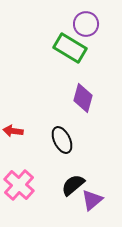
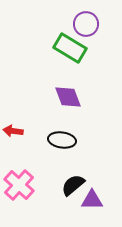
purple diamond: moved 15 px left, 1 px up; rotated 36 degrees counterclockwise
black ellipse: rotated 56 degrees counterclockwise
purple triangle: rotated 40 degrees clockwise
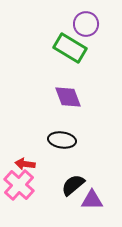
red arrow: moved 12 px right, 33 px down
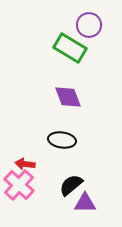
purple circle: moved 3 px right, 1 px down
black semicircle: moved 2 px left
purple triangle: moved 7 px left, 3 px down
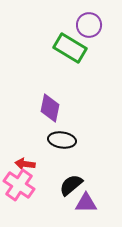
purple diamond: moved 18 px left, 11 px down; rotated 32 degrees clockwise
pink cross: rotated 8 degrees counterclockwise
purple triangle: moved 1 px right
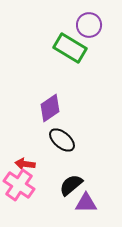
purple diamond: rotated 44 degrees clockwise
black ellipse: rotated 32 degrees clockwise
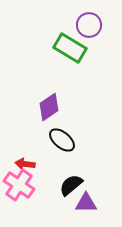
purple diamond: moved 1 px left, 1 px up
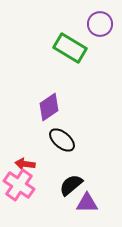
purple circle: moved 11 px right, 1 px up
purple triangle: moved 1 px right
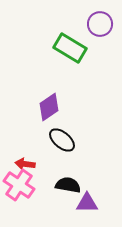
black semicircle: moved 3 px left; rotated 50 degrees clockwise
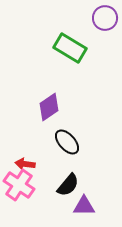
purple circle: moved 5 px right, 6 px up
black ellipse: moved 5 px right, 2 px down; rotated 8 degrees clockwise
black semicircle: rotated 120 degrees clockwise
purple triangle: moved 3 px left, 3 px down
